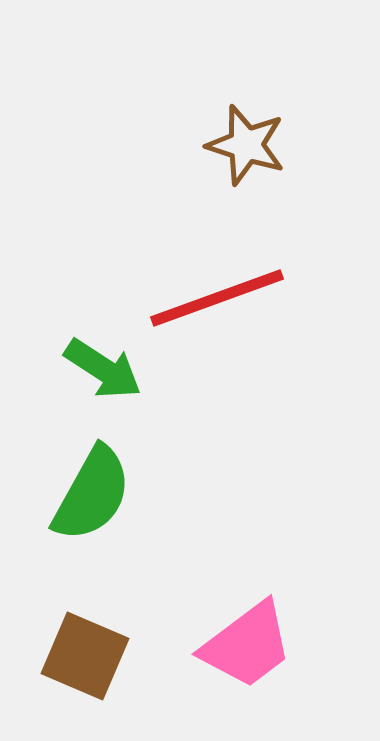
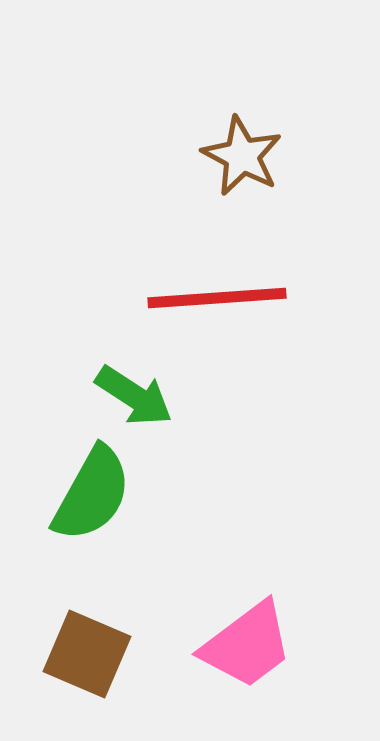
brown star: moved 4 px left, 11 px down; rotated 10 degrees clockwise
red line: rotated 16 degrees clockwise
green arrow: moved 31 px right, 27 px down
brown square: moved 2 px right, 2 px up
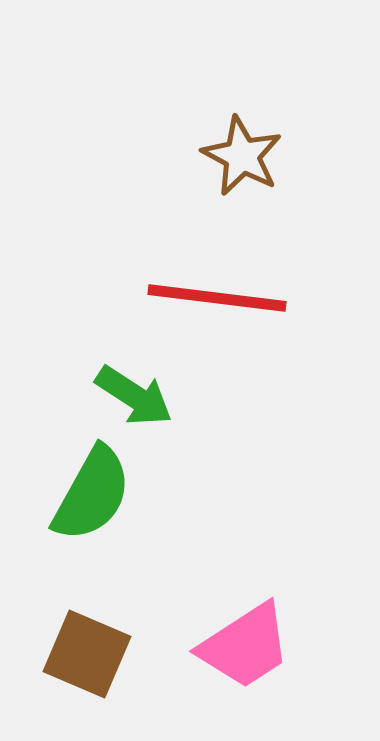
red line: rotated 11 degrees clockwise
pink trapezoid: moved 2 px left, 1 px down; rotated 4 degrees clockwise
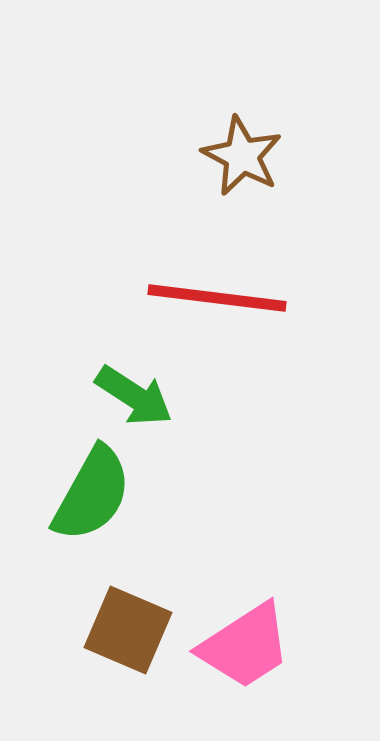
brown square: moved 41 px right, 24 px up
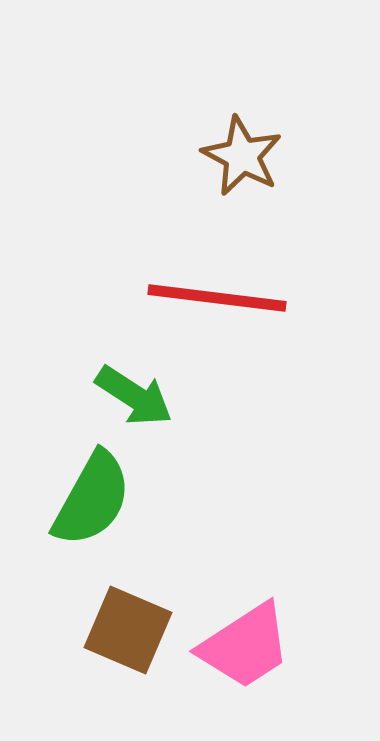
green semicircle: moved 5 px down
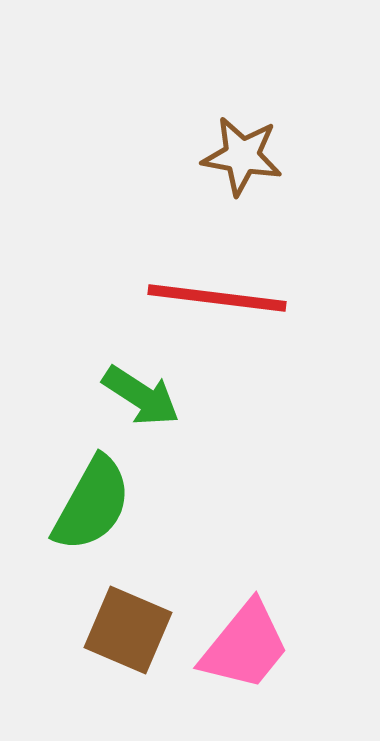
brown star: rotated 18 degrees counterclockwise
green arrow: moved 7 px right
green semicircle: moved 5 px down
pink trapezoid: rotated 18 degrees counterclockwise
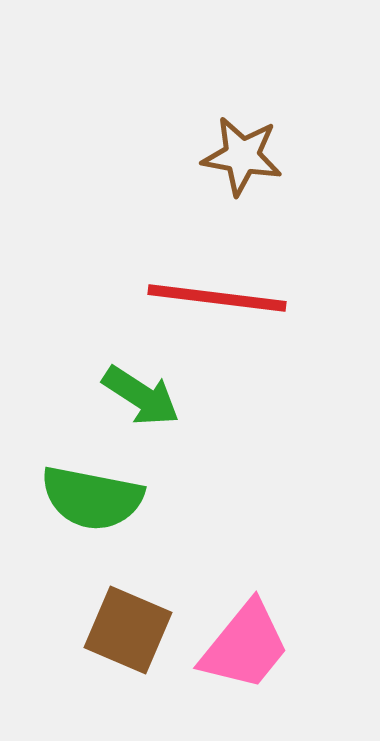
green semicircle: moved 6 px up; rotated 72 degrees clockwise
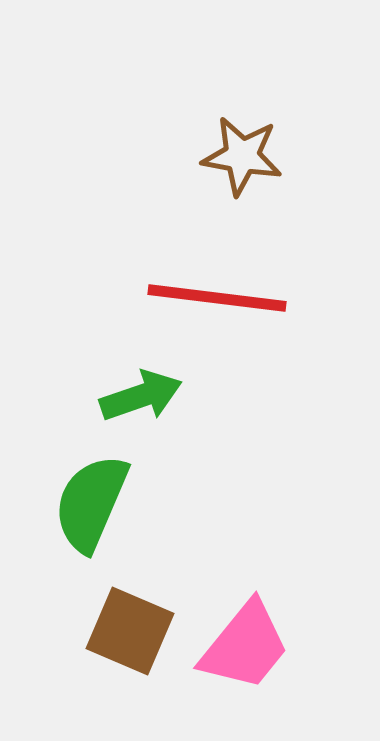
green arrow: rotated 52 degrees counterclockwise
green semicircle: moved 1 px left, 5 px down; rotated 102 degrees clockwise
brown square: moved 2 px right, 1 px down
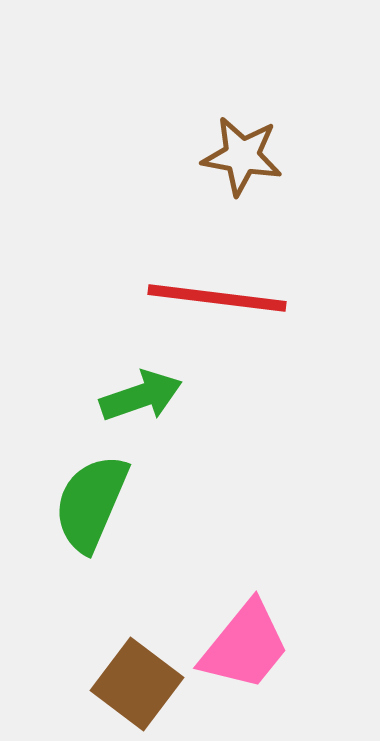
brown square: moved 7 px right, 53 px down; rotated 14 degrees clockwise
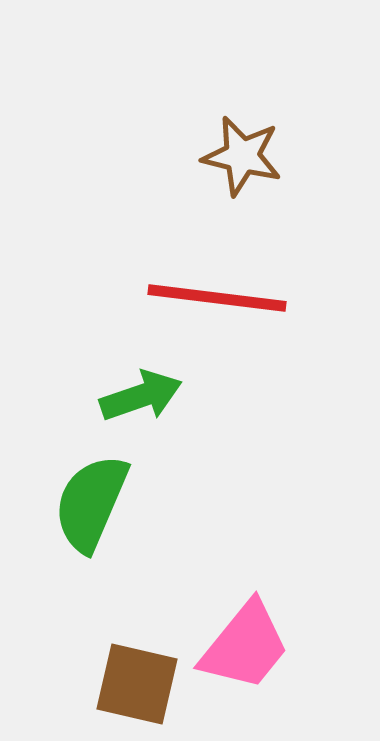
brown star: rotated 4 degrees clockwise
brown square: rotated 24 degrees counterclockwise
